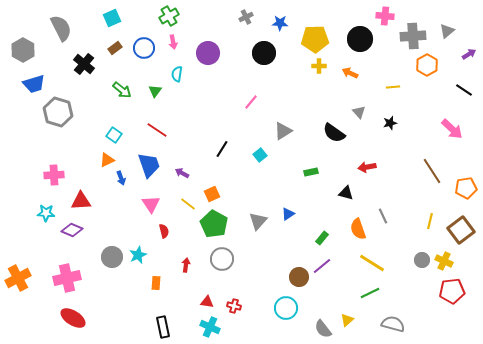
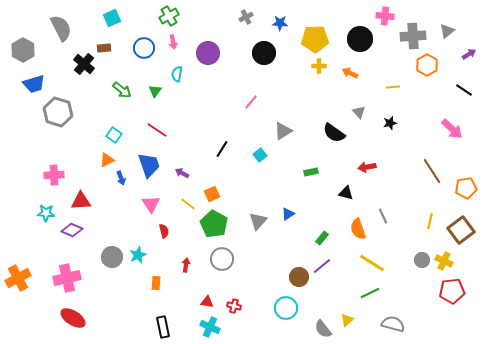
brown rectangle at (115, 48): moved 11 px left; rotated 32 degrees clockwise
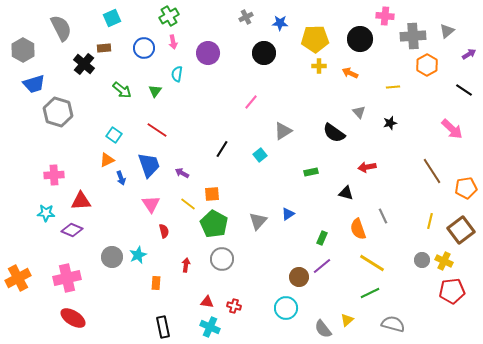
orange square at (212, 194): rotated 21 degrees clockwise
green rectangle at (322, 238): rotated 16 degrees counterclockwise
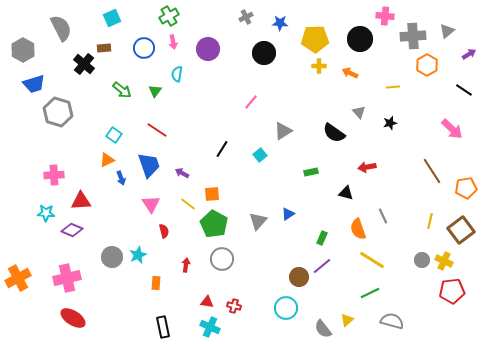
purple circle at (208, 53): moved 4 px up
yellow line at (372, 263): moved 3 px up
gray semicircle at (393, 324): moved 1 px left, 3 px up
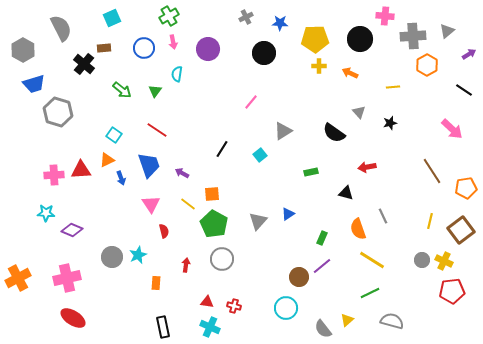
red triangle at (81, 201): moved 31 px up
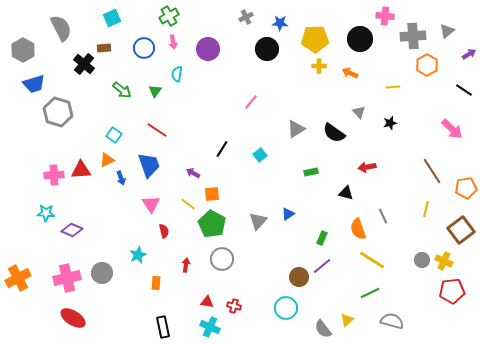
black circle at (264, 53): moved 3 px right, 4 px up
gray triangle at (283, 131): moved 13 px right, 2 px up
purple arrow at (182, 173): moved 11 px right
yellow line at (430, 221): moved 4 px left, 12 px up
green pentagon at (214, 224): moved 2 px left
gray circle at (112, 257): moved 10 px left, 16 px down
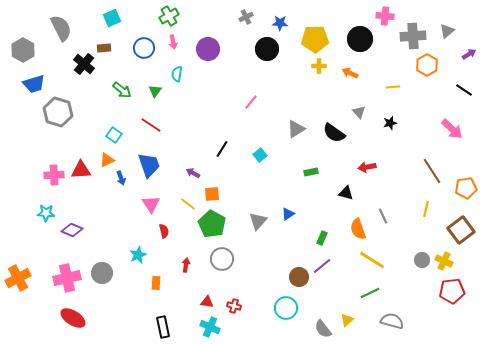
red line at (157, 130): moved 6 px left, 5 px up
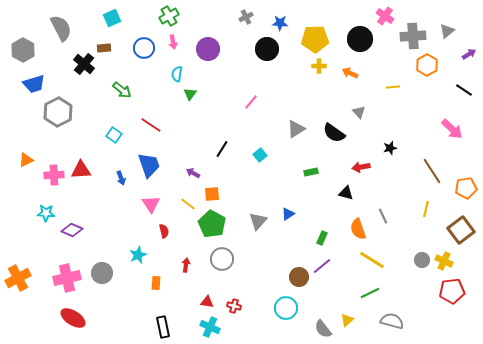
pink cross at (385, 16): rotated 30 degrees clockwise
green triangle at (155, 91): moved 35 px right, 3 px down
gray hexagon at (58, 112): rotated 16 degrees clockwise
black star at (390, 123): moved 25 px down
orange triangle at (107, 160): moved 81 px left
red arrow at (367, 167): moved 6 px left
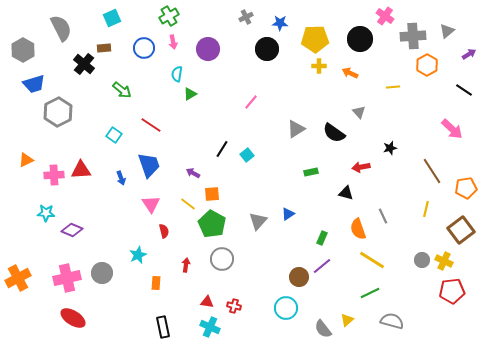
green triangle at (190, 94): rotated 24 degrees clockwise
cyan square at (260, 155): moved 13 px left
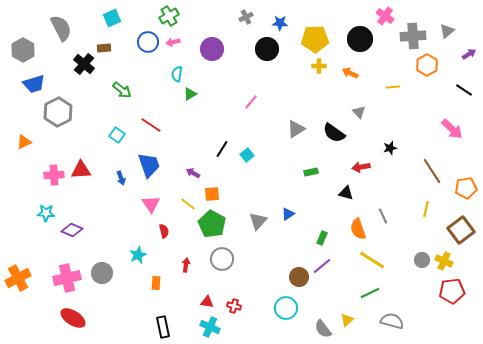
pink arrow at (173, 42): rotated 88 degrees clockwise
blue circle at (144, 48): moved 4 px right, 6 px up
purple circle at (208, 49): moved 4 px right
cyan square at (114, 135): moved 3 px right
orange triangle at (26, 160): moved 2 px left, 18 px up
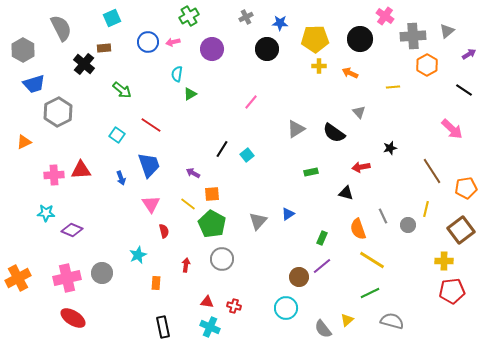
green cross at (169, 16): moved 20 px right
gray circle at (422, 260): moved 14 px left, 35 px up
yellow cross at (444, 261): rotated 24 degrees counterclockwise
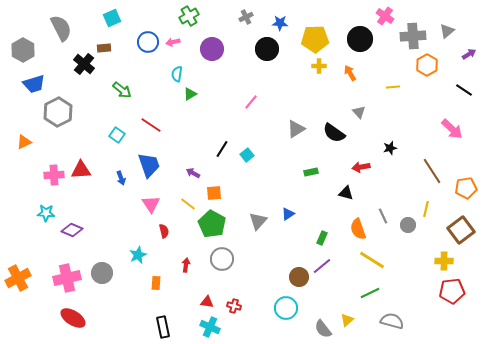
orange arrow at (350, 73): rotated 35 degrees clockwise
orange square at (212, 194): moved 2 px right, 1 px up
